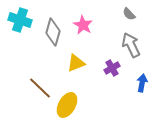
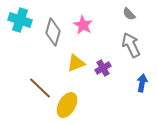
purple cross: moved 9 px left
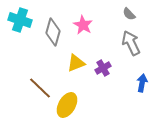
gray arrow: moved 2 px up
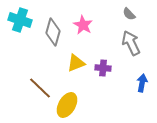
purple cross: rotated 35 degrees clockwise
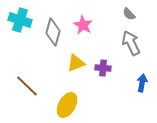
brown line: moved 13 px left, 2 px up
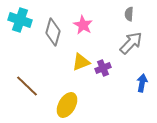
gray semicircle: rotated 48 degrees clockwise
gray arrow: rotated 70 degrees clockwise
yellow triangle: moved 5 px right, 1 px up
purple cross: rotated 28 degrees counterclockwise
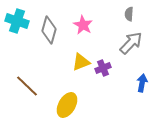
cyan cross: moved 3 px left, 1 px down
gray diamond: moved 4 px left, 2 px up
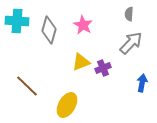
cyan cross: rotated 15 degrees counterclockwise
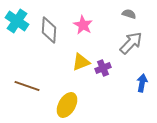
gray semicircle: rotated 104 degrees clockwise
cyan cross: rotated 30 degrees clockwise
gray diamond: rotated 12 degrees counterclockwise
brown line: rotated 25 degrees counterclockwise
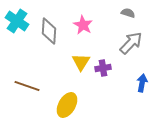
gray semicircle: moved 1 px left, 1 px up
gray diamond: moved 1 px down
yellow triangle: rotated 36 degrees counterclockwise
purple cross: rotated 14 degrees clockwise
